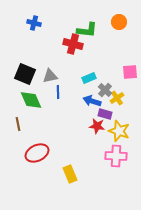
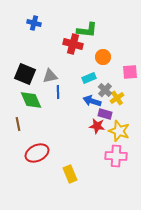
orange circle: moved 16 px left, 35 px down
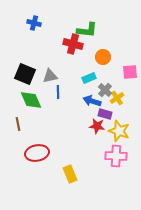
red ellipse: rotated 15 degrees clockwise
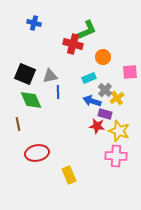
green L-shape: rotated 30 degrees counterclockwise
yellow rectangle: moved 1 px left, 1 px down
